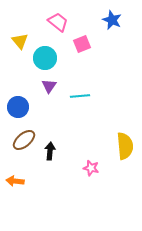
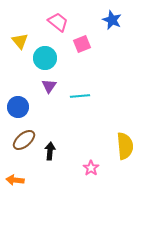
pink star: rotated 21 degrees clockwise
orange arrow: moved 1 px up
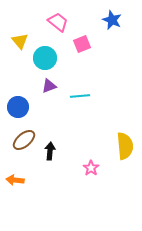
purple triangle: rotated 35 degrees clockwise
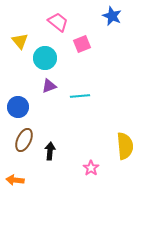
blue star: moved 4 px up
brown ellipse: rotated 25 degrees counterclockwise
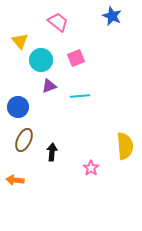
pink square: moved 6 px left, 14 px down
cyan circle: moved 4 px left, 2 px down
black arrow: moved 2 px right, 1 px down
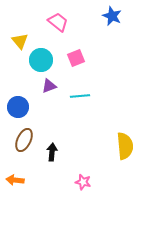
pink star: moved 8 px left, 14 px down; rotated 21 degrees counterclockwise
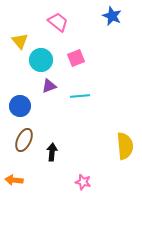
blue circle: moved 2 px right, 1 px up
orange arrow: moved 1 px left
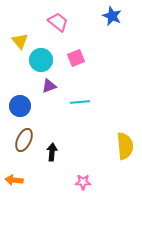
cyan line: moved 6 px down
pink star: rotated 14 degrees counterclockwise
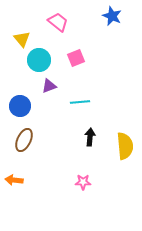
yellow triangle: moved 2 px right, 2 px up
cyan circle: moved 2 px left
black arrow: moved 38 px right, 15 px up
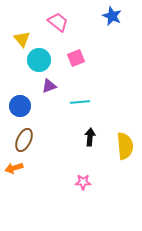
orange arrow: moved 12 px up; rotated 24 degrees counterclockwise
